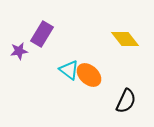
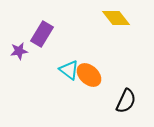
yellow diamond: moved 9 px left, 21 px up
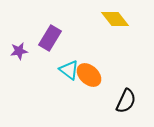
yellow diamond: moved 1 px left, 1 px down
purple rectangle: moved 8 px right, 4 px down
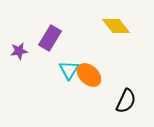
yellow diamond: moved 1 px right, 7 px down
cyan triangle: rotated 25 degrees clockwise
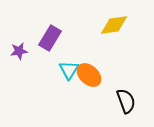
yellow diamond: moved 2 px left, 1 px up; rotated 60 degrees counterclockwise
black semicircle: rotated 45 degrees counterclockwise
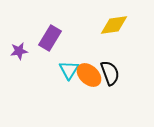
black semicircle: moved 16 px left, 28 px up
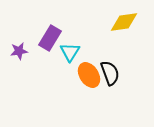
yellow diamond: moved 10 px right, 3 px up
cyan triangle: moved 1 px right, 18 px up
orange ellipse: rotated 15 degrees clockwise
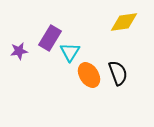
black semicircle: moved 8 px right
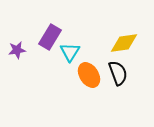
yellow diamond: moved 21 px down
purple rectangle: moved 1 px up
purple star: moved 2 px left, 1 px up
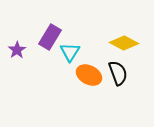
yellow diamond: rotated 36 degrees clockwise
purple star: rotated 24 degrees counterclockwise
orange ellipse: rotated 30 degrees counterclockwise
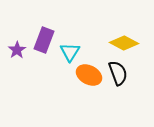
purple rectangle: moved 6 px left, 3 px down; rotated 10 degrees counterclockwise
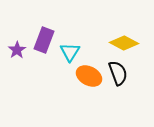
orange ellipse: moved 1 px down
